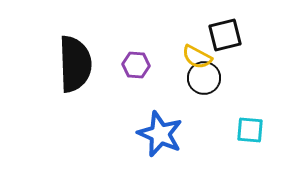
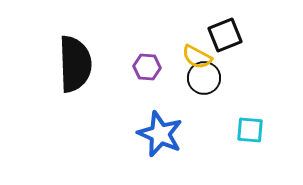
black square: rotated 8 degrees counterclockwise
purple hexagon: moved 11 px right, 2 px down
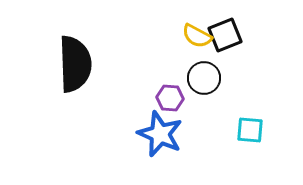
yellow semicircle: moved 21 px up
purple hexagon: moved 23 px right, 31 px down
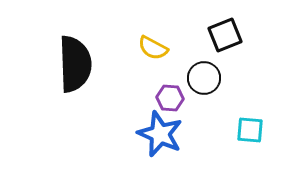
yellow semicircle: moved 44 px left, 12 px down
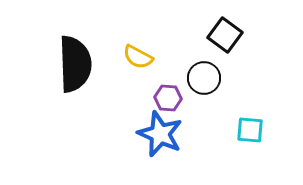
black square: rotated 32 degrees counterclockwise
yellow semicircle: moved 15 px left, 9 px down
purple hexagon: moved 2 px left
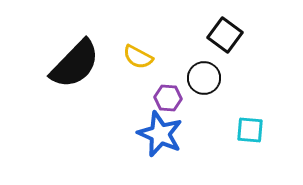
black semicircle: rotated 46 degrees clockwise
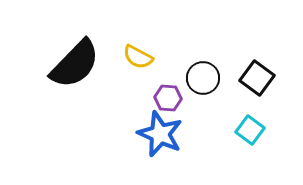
black square: moved 32 px right, 43 px down
black circle: moved 1 px left
cyan square: rotated 32 degrees clockwise
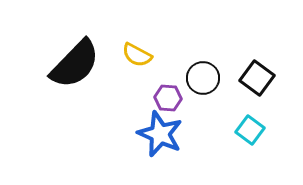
yellow semicircle: moved 1 px left, 2 px up
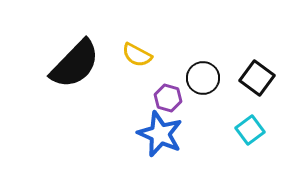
purple hexagon: rotated 12 degrees clockwise
cyan square: rotated 16 degrees clockwise
